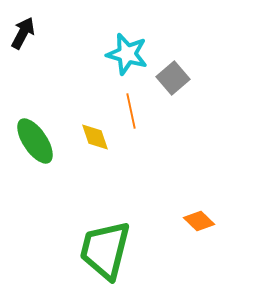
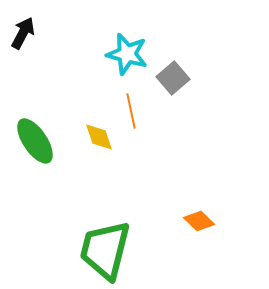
yellow diamond: moved 4 px right
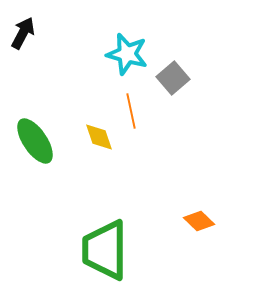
green trapezoid: rotated 14 degrees counterclockwise
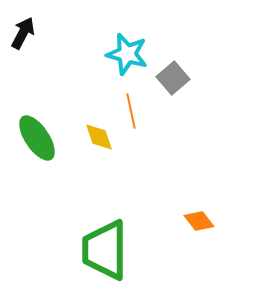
green ellipse: moved 2 px right, 3 px up
orange diamond: rotated 8 degrees clockwise
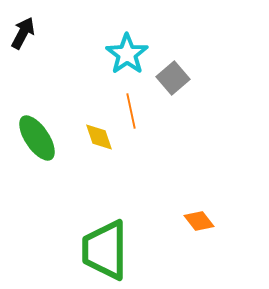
cyan star: rotated 21 degrees clockwise
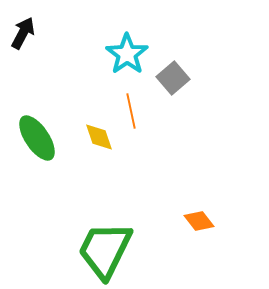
green trapezoid: rotated 26 degrees clockwise
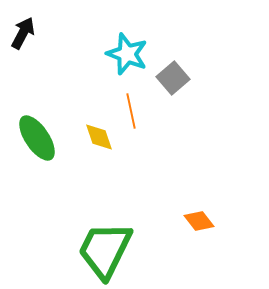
cyan star: rotated 15 degrees counterclockwise
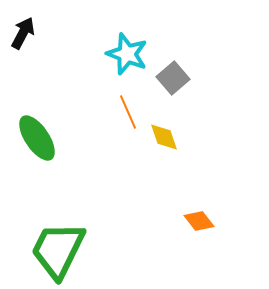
orange line: moved 3 px left, 1 px down; rotated 12 degrees counterclockwise
yellow diamond: moved 65 px right
green trapezoid: moved 47 px left
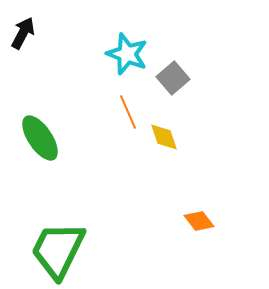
green ellipse: moved 3 px right
